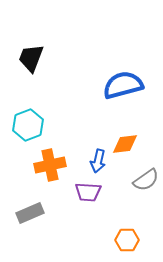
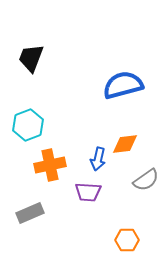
blue arrow: moved 2 px up
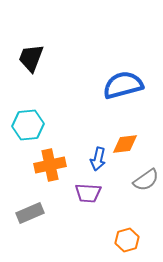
cyan hexagon: rotated 16 degrees clockwise
purple trapezoid: moved 1 px down
orange hexagon: rotated 15 degrees counterclockwise
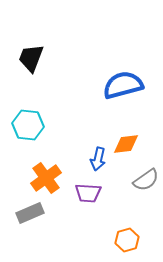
cyan hexagon: rotated 12 degrees clockwise
orange diamond: moved 1 px right
orange cross: moved 4 px left, 13 px down; rotated 24 degrees counterclockwise
